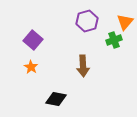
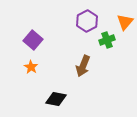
purple hexagon: rotated 10 degrees counterclockwise
green cross: moved 7 px left
brown arrow: rotated 25 degrees clockwise
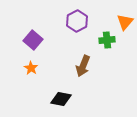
purple hexagon: moved 10 px left
green cross: rotated 14 degrees clockwise
orange star: moved 1 px down
black diamond: moved 5 px right
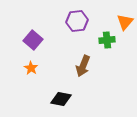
purple hexagon: rotated 20 degrees clockwise
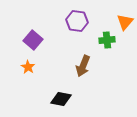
purple hexagon: rotated 15 degrees clockwise
orange star: moved 3 px left, 1 px up
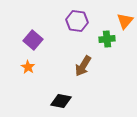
orange triangle: moved 1 px up
green cross: moved 1 px up
brown arrow: rotated 10 degrees clockwise
black diamond: moved 2 px down
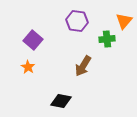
orange triangle: moved 1 px left
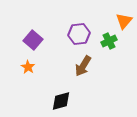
purple hexagon: moved 2 px right, 13 px down; rotated 15 degrees counterclockwise
green cross: moved 2 px right, 2 px down; rotated 21 degrees counterclockwise
black diamond: rotated 25 degrees counterclockwise
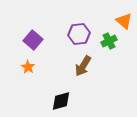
orange triangle: rotated 30 degrees counterclockwise
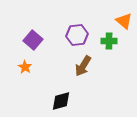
purple hexagon: moved 2 px left, 1 px down
green cross: rotated 28 degrees clockwise
orange star: moved 3 px left
